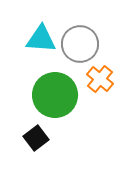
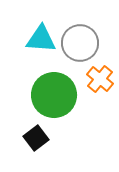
gray circle: moved 1 px up
green circle: moved 1 px left
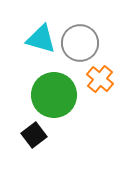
cyan triangle: rotated 12 degrees clockwise
black square: moved 2 px left, 3 px up
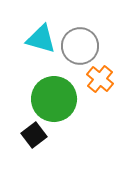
gray circle: moved 3 px down
green circle: moved 4 px down
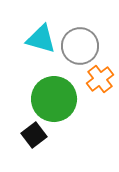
orange cross: rotated 12 degrees clockwise
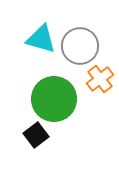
black square: moved 2 px right
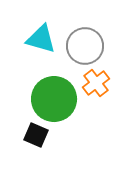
gray circle: moved 5 px right
orange cross: moved 4 px left, 4 px down
black square: rotated 30 degrees counterclockwise
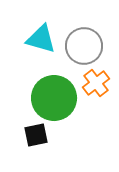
gray circle: moved 1 px left
green circle: moved 1 px up
black square: rotated 35 degrees counterclockwise
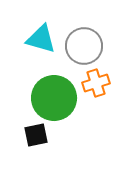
orange cross: rotated 20 degrees clockwise
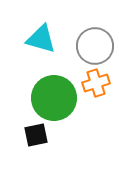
gray circle: moved 11 px right
